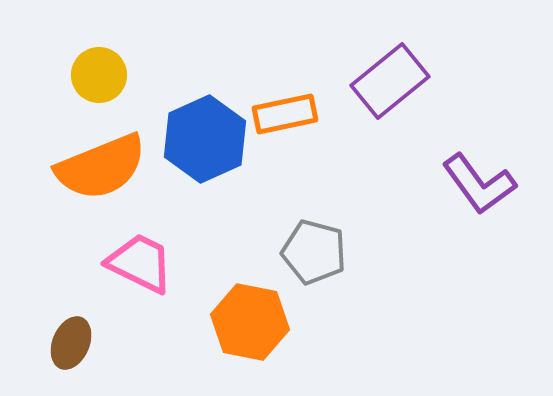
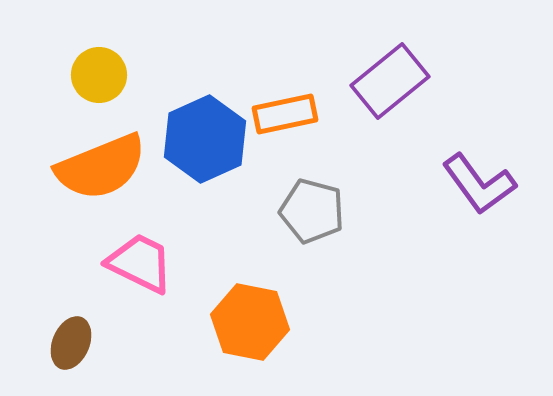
gray pentagon: moved 2 px left, 41 px up
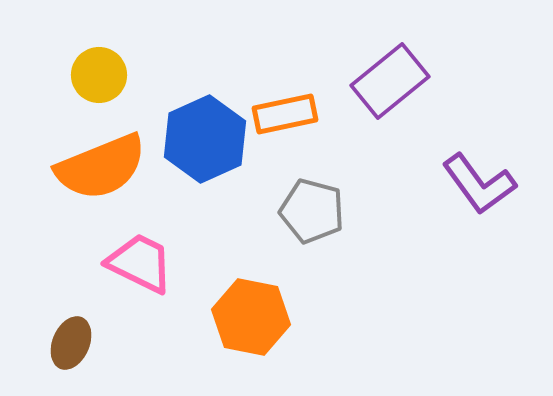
orange hexagon: moved 1 px right, 5 px up
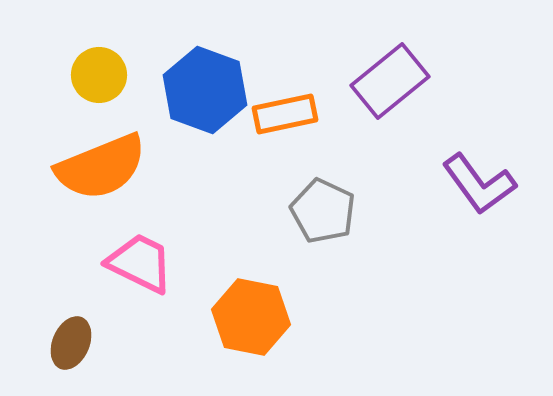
blue hexagon: moved 49 px up; rotated 16 degrees counterclockwise
gray pentagon: moved 11 px right; rotated 10 degrees clockwise
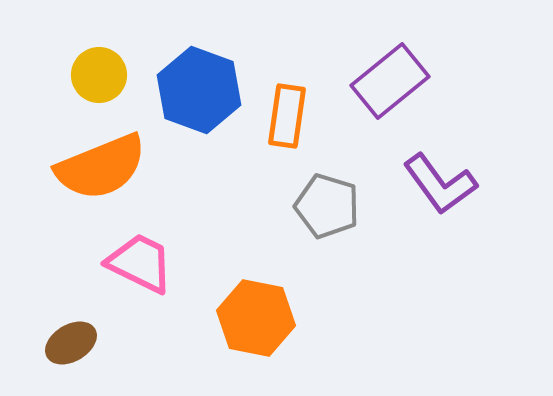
blue hexagon: moved 6 px left
orange rectangle: moved 2 px right, 2 px down; rotated 70 degrees counterclockwise
purple L-shape: moved 39 px left
gray pentagon: moved 4 px right, 5 px up; rotated 8 degrees counterclockwise
orange hexagon: moved 5 px right, 1 px down
brown ellipse: rotated 36 degrees clockwise
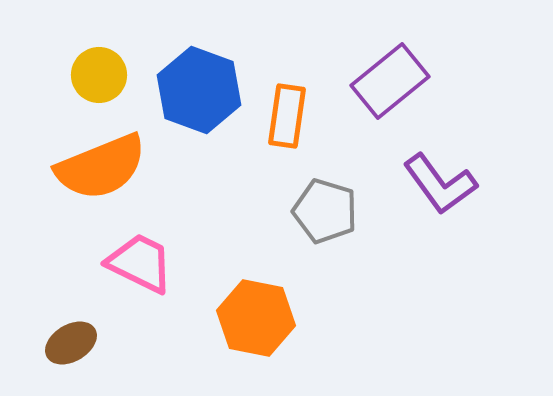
gray pentagon: moved 2 px left, 5 px down
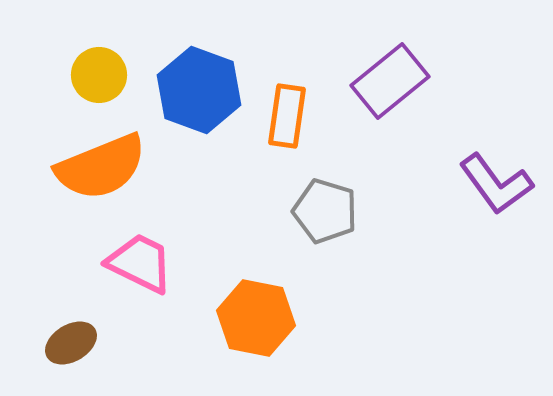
purple L-shape: moved 56 px right
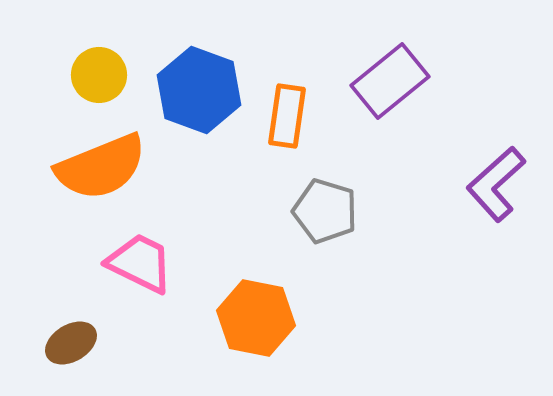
purple L-shape: rotated 84 degrees clockwise
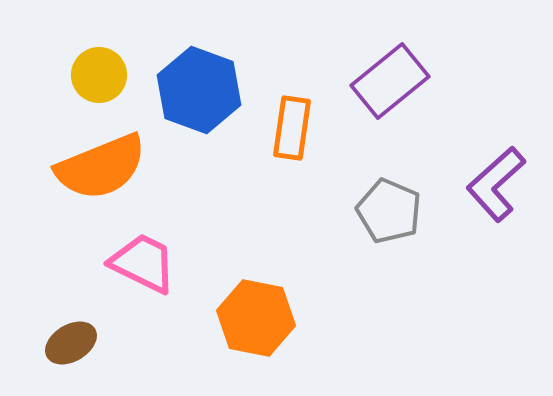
orange rectangle: moved 5 px right, 12 px down
gray pentagon: moved 64 px right; rotated 6 degrees clockwise
pink trapezoid: moved 3 px right
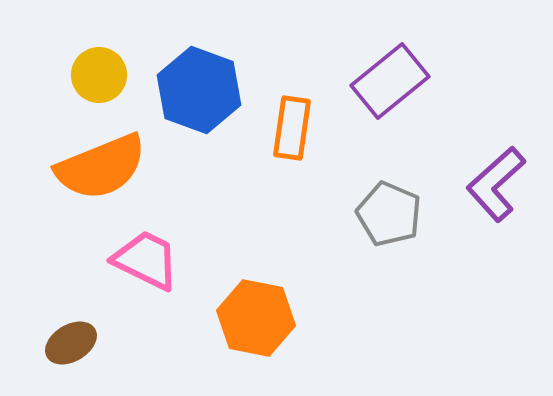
gray pentagon: moved 3 px down
pink trapezoid: moved 3 px right, 3 px up
